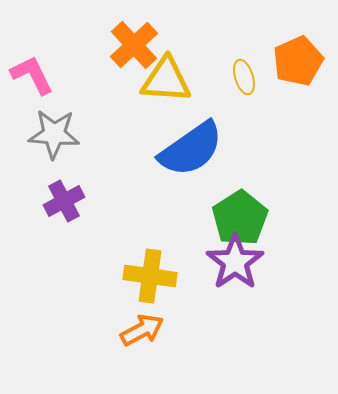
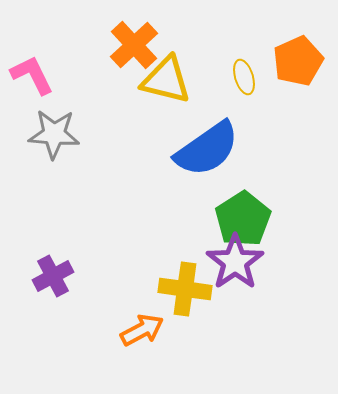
yellow triangle: rotated 10 degrees clockwise
blue semicircle: moved 16 px right
purple cross: moved 11 px left, 75 px down
green pentagon: moved 3 px right, 1 px down
yellow cross: moved 35 px right, 13 px down
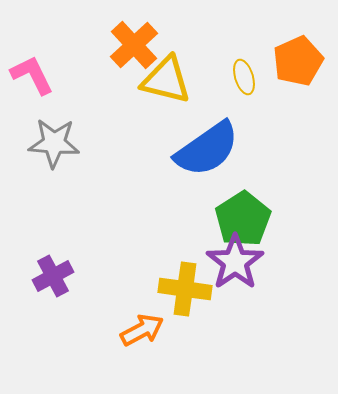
gray star: moved 9 px down
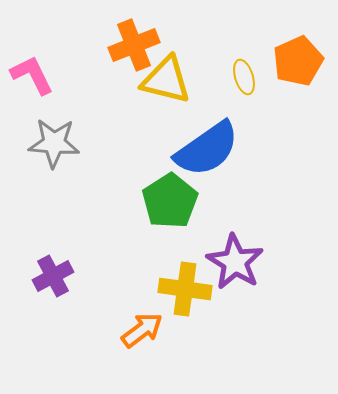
orange cross: rotated 21 degrees clockwise
green pentagon: moved 73 px left, 18 px up
purple star: rotated 6 degrees counterclockwise
orange arrow: rotated 9 degrees counterclockwise
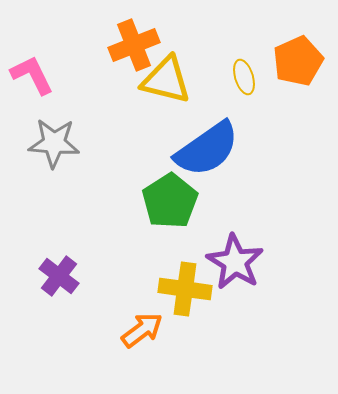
purple cross: moved 6 px right; rotated 24 degrees counterclockwise
